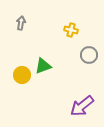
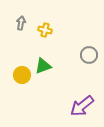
yellow cross: moved 26 px left
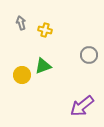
gray arrow: rotated 24 degrees counterclockwise
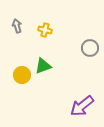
gray arrow: moved 4 px left, 3 px down
gray circle: moved 1 px right, 7 px up
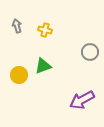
gray circle: moved 4 px down
yellow circle: moved 3 px left
purple arrow: moved 6 px up; rotated 10 degrees clockwise
